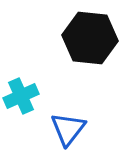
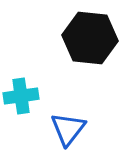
cyan cross: rotated 16 degrees clockwise
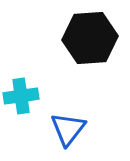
black hexagon: rotated 10 degrees counterclockwise
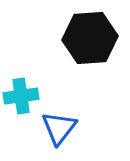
blue triangle: moved 9 px left, 1 px up
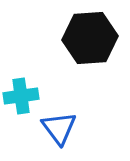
blue triangle: rotated 15 degrees counterclockwise
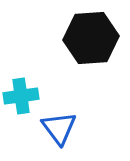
black hexagon: moved 1 px right
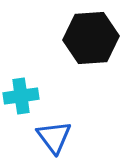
blue triangle: moved 5 px left, 9 px down
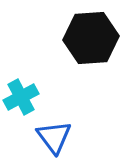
cyan cross: moved 1 px down; rotated 20 degrees counterclockwise
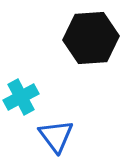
blue triangle: moved 2 px right, 1 px up
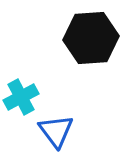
blue triangle: moved 5 px up
